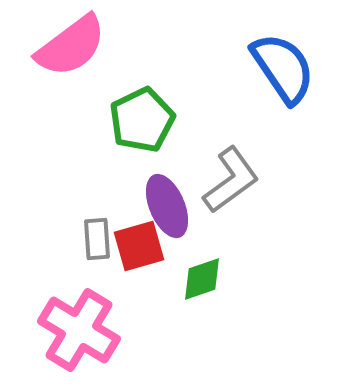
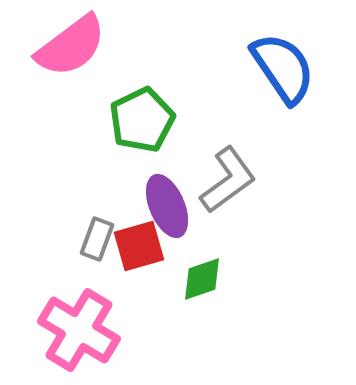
gray L-shape: moved 3 px left
gray rectangle: rotated 24 degrees clockwise
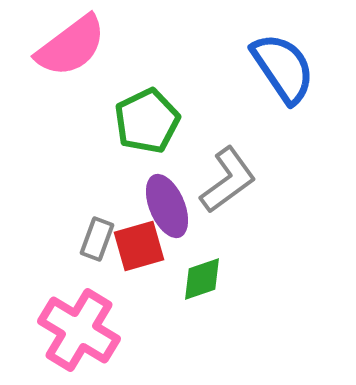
green pentagon: moved 5 px right, 1 px down
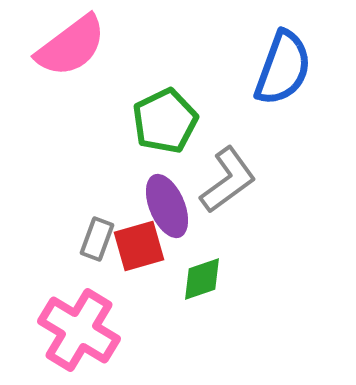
blue semicircle: rotated 54 degrees clockwise
green pentagon: moved 18 px right
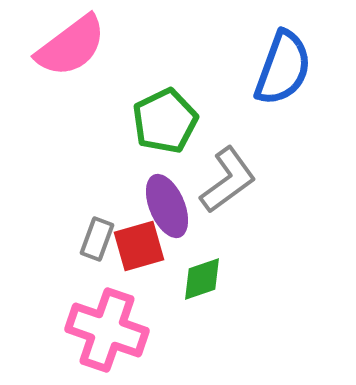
pink cross: moved 28 px right; rotated 12 degrees counterclockwise
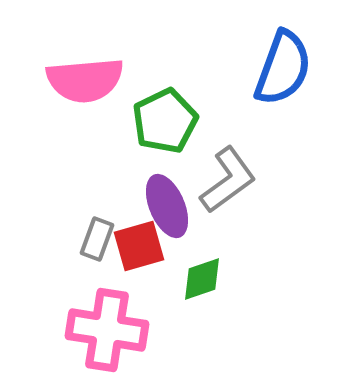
pink semicircle: moved 14 px right, 34 px down; rotated 32 degrees clockwise
pink cross: rotated 10 degrees counterclockwise
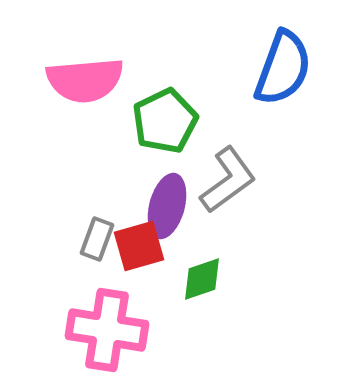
purple ellipse: rotated 38 degrees clockwise
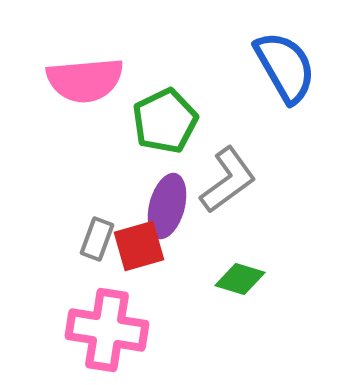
blue semicircle: moved 2 px right, 1 px up; rotated 50 degrees counterclockwise
green diamond: moved 38 px right; rotated 36 degrees clockwise
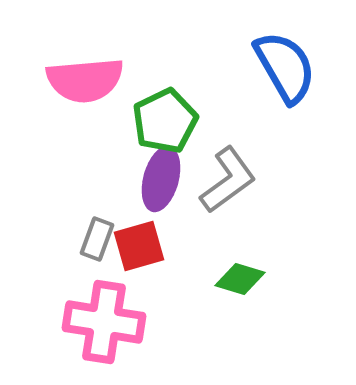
purple ellipse: moved 6 px left, 27 px up
pink cross: moved 3 px left, 8 px up
